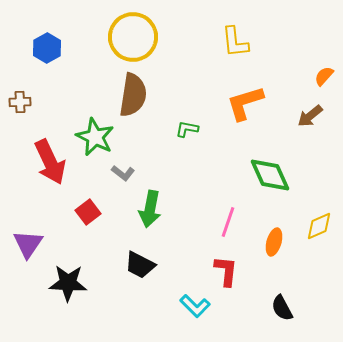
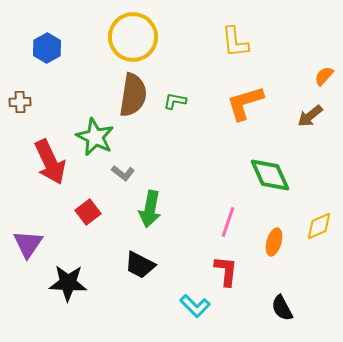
green L-shape: moved 12 px left, 28 px up
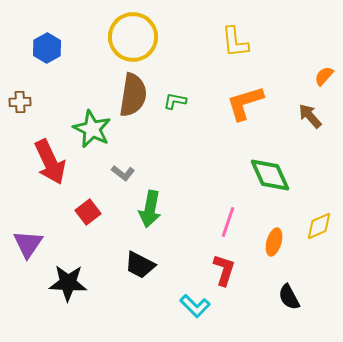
brown arrow: rotated 88 degrees clockwise
green star: moved 3 px left, 8 px up
red L-shape: moved 2 px left, 1 px up; rotated 12 degrees clockwise
black semicircle: moved 7 px right, 11 px up
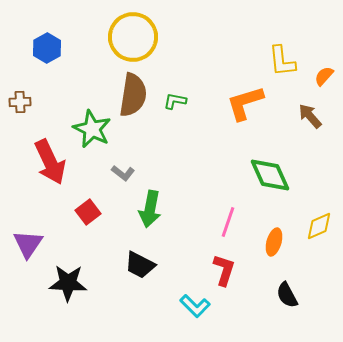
yellow L-shape: moved 47 px right, 19 px down
black semicircle: moved 2 px left, 2 px up
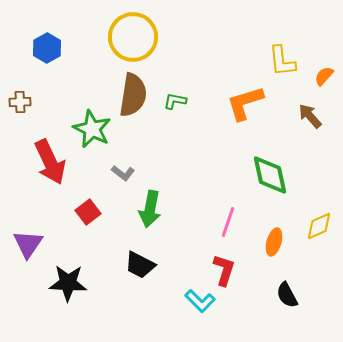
green diamond: rotated 12 degrees clockwise
cyan L-shape: moved 5 px right, 5 px up
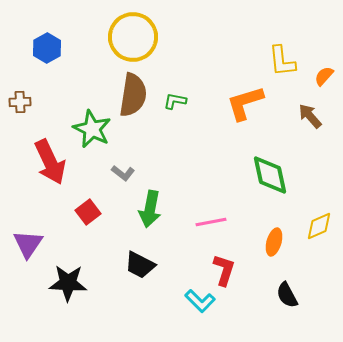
pink line: moved 17 px left; rotated 60 degrees clockwise
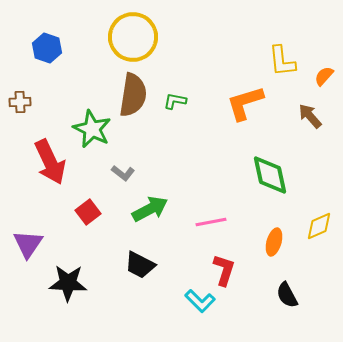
blue hexagon: rotated 12 degrees counterclockwise
green arrow: rotated 129 degrees counterclockwise
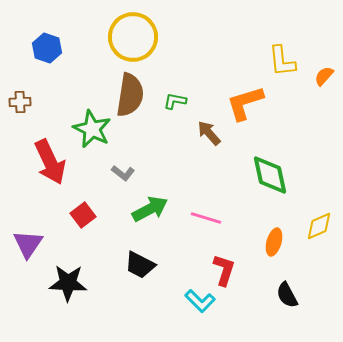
brown semicircle: moved 3 px left
brown arrow: moved 101 px left, 17 px down
red square: moved 5 px left, 3 px down
pink line: moved 5 px left, 4 px up; rotated 28 degrees clockwise
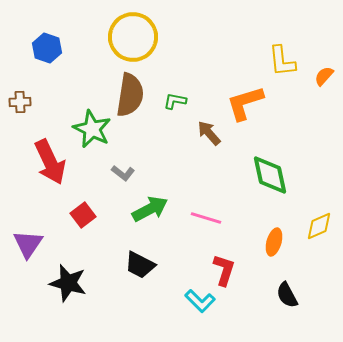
black star: rotated 12 degrees clockwise
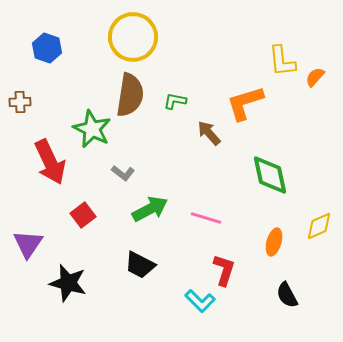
orange semicircle: moved 9 px left, 1 px down
